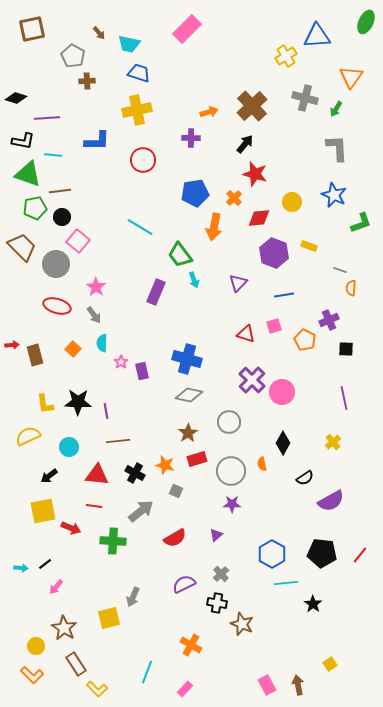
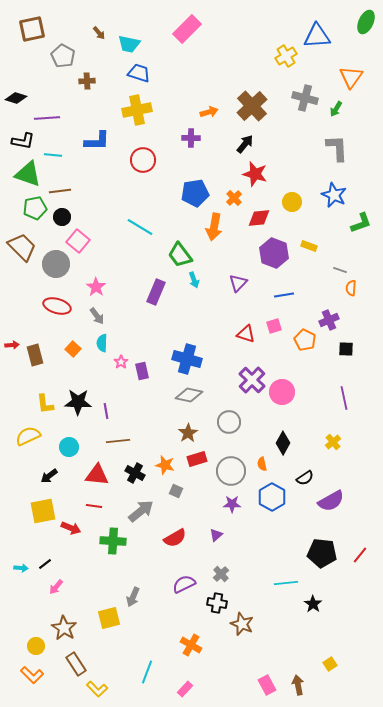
gray pentagon at (73, 56): moved 10 px left
gray arrow at (94, 315): moved 3 px right, 1 px down
blue hexagon at (272, 554): moved 57 px up
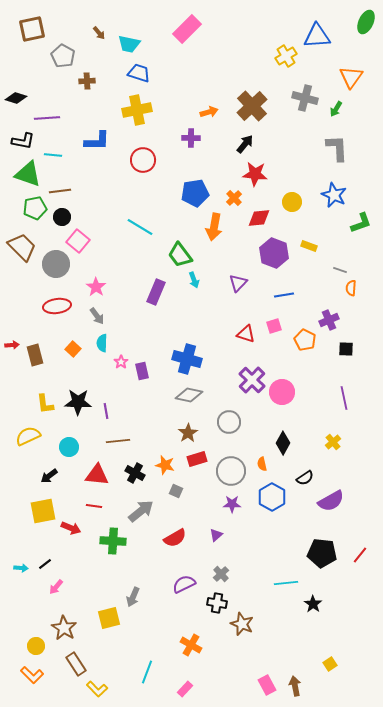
red star at (255, 174): rotated 10 degrees counterclockwise
red ellipse at (57, 306): rotated 24 degrees counterclockwise
brown arrow at (298, 685): moved 3 px left, 1 px down
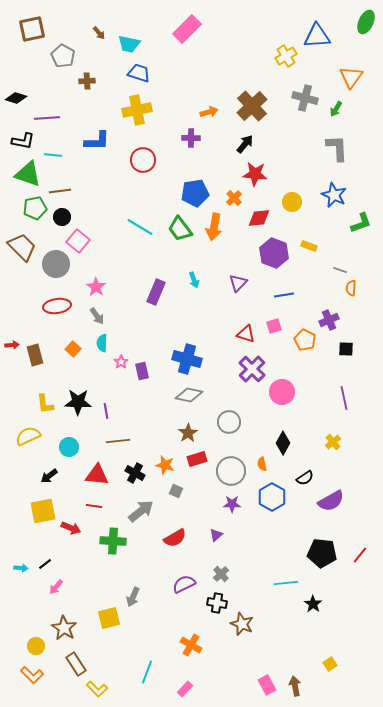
green trapezoid at (180, 255): moved 26 px up
purple cross at (252, 380): moved 11 px up
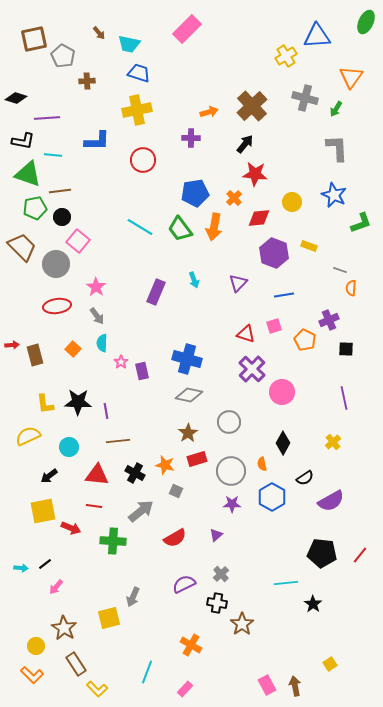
brown square at (32, 29): moved 2 px right, 10 px down
brown star at (242, 624): rotated 15 degrees clockwise
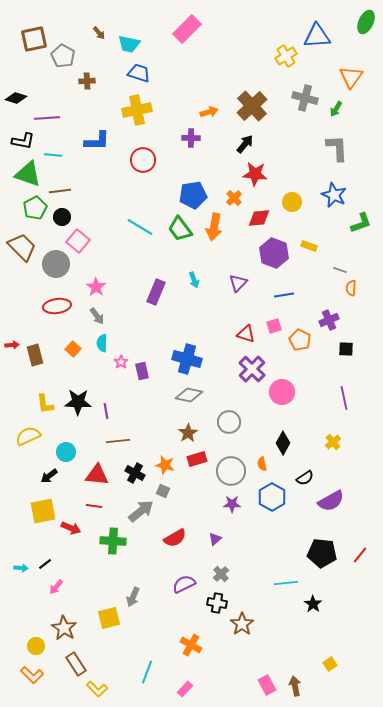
blue pentagon at (195, 193): moved 2 px left, 2 px down
green pentagon at (35, 208): rotated 15 degrees counterclockwise
orange pentagon at (305, 340): moved 5 px left
cyan circle at (69, 447): moved 3 px left, 5 px down
gray square at (176, 491): moved 13 px left
purple triangle at (216, 535): moved 1 px left, 4 px down
